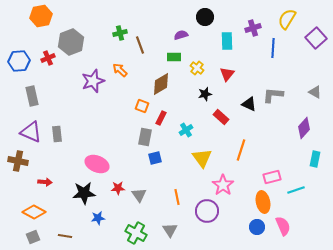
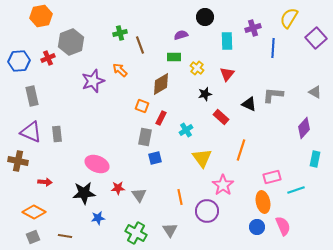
yellow semicircle at (287, 19): moved 2 px right, 1 px up
orange line at (177, 197): moved 3 px right
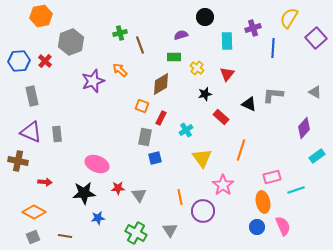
red cross at (48, 58): moved 3 px left, 3 px down; rotated 24 degrees counterclockwise
cyan rectangle at (315, 159): moved 2 px right, 3 px up; rotated 42 degrees clockwise
purple circle at (207, 211): moved 4 px left
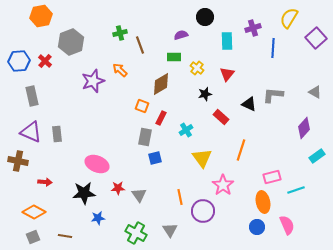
pink semicircle at (283, 226): moved 4 px right, 1 px up
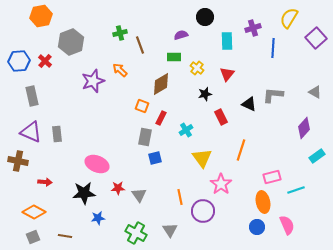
red rectangle at (221, 117): rotated 21 degrees clockwise
pink star at (223, 185): moved 2 px left, 1 px up
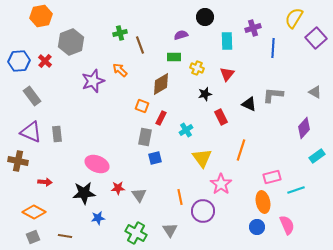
yellow semicircle at (289, 18): moved 5 px right
yellow cross at (197, 68): rotated 16 degrees counterclockwise
gray rectangle at (32, 96): rotated 24 degrees counterclockwise
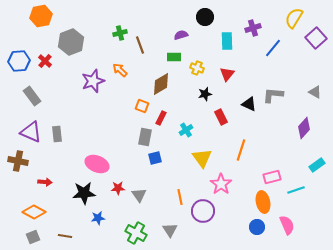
blue line at (273, 48): rotated 36 degrees clockwise
cyan rectangle at (317, 156): moved 9 px down
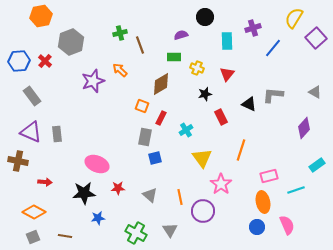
pink rectangle at (272, 177): moved 3 px left, 1 px up
gray triangle at (139, 195): moved 11 px right; rotated 14 degrees counterclockwise
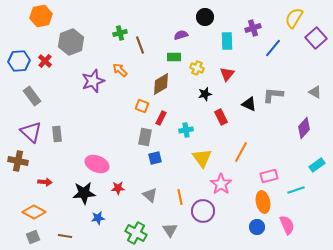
cyan cross at (186, 130): rotated 24 degrees clockwise
purple triangle at (31, 132): rotated 20 degrees clockwise
orange line at (241, 150): moved 2 px down; rotated 10 degrees clockwise
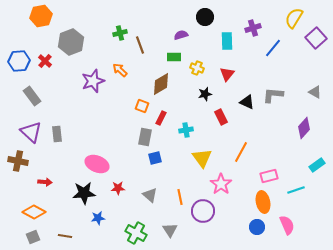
black triangle at (249, 104): moved 2 px left, 2 px up
